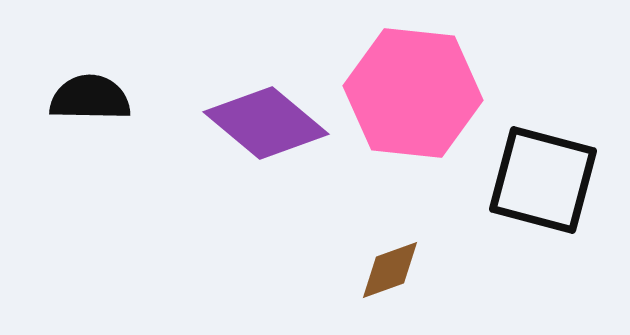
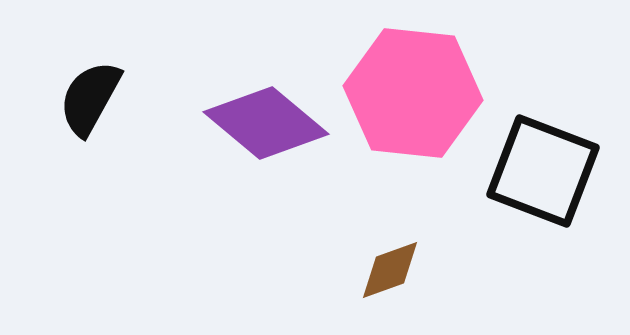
black semicircle: rotated 62 degrees counterclockwise
black square: moved 9 px up; rotated 6 degrees clockwise
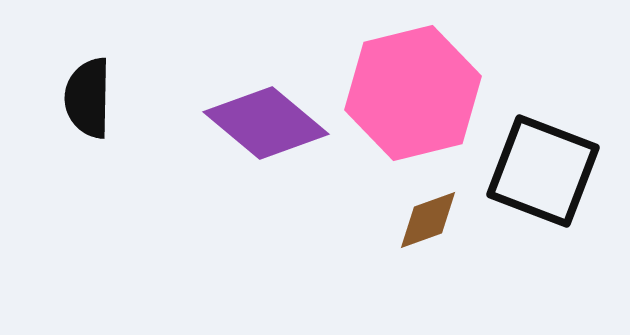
pink hexagon: rotated 20 degrees counterclockwise
black semicircle: moved 2 px left; rotated 28 degrees counterclockwise
brown diamond: moved 38 px right, 50 px up
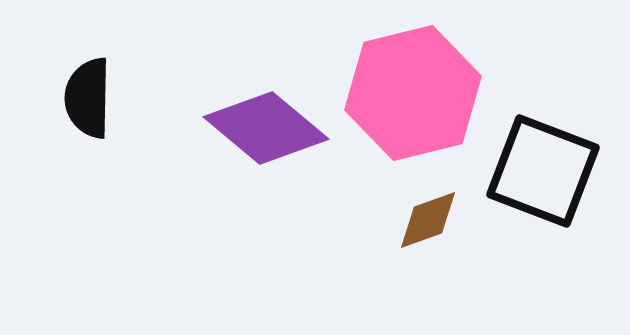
purple diamond: moved 5 px down
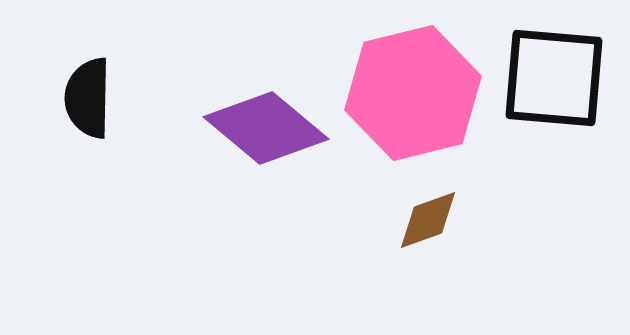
black square: moved 11 px right, 93 px up; rotated 16 degrees counterclockwise
